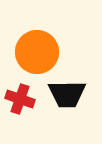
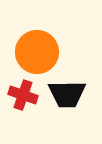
red cross: moved 3 px right, 4 px up
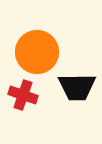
black trapezoid: moved 10 px right, 7 px up
